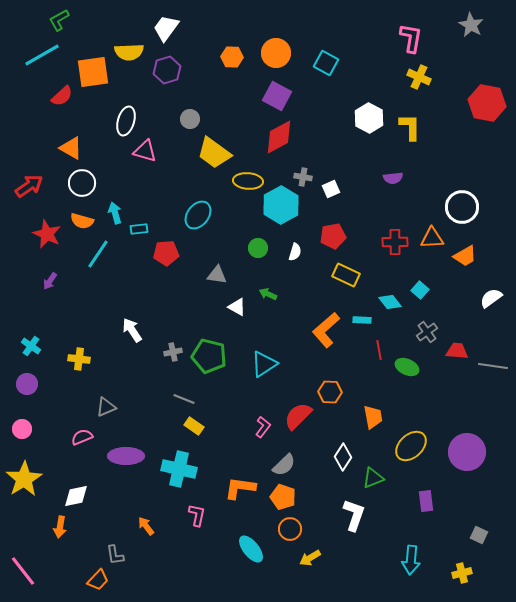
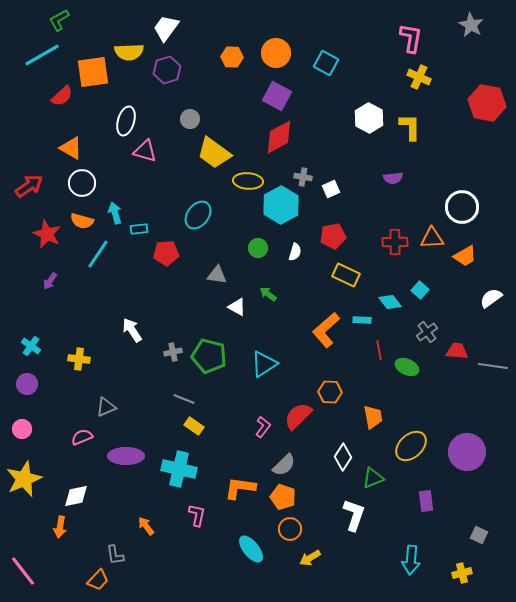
green arrow at (268, 294): rotated 12 degrees clockwise
yellow star at (24, 479): rotated 9 degrees clockwise
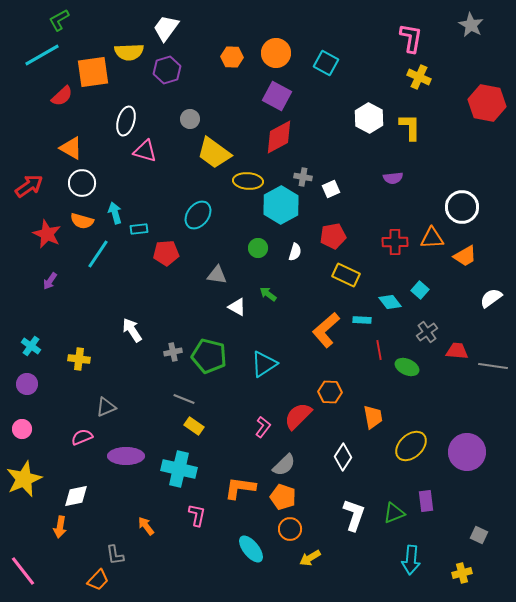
green triangle at (373, 478): moved 21 px right, 35 px down
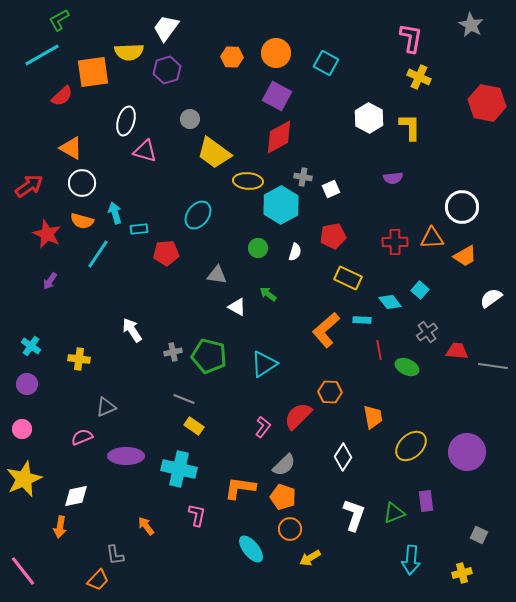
yellow rectangle at (346, 275): moved 2 px right, 3 px down
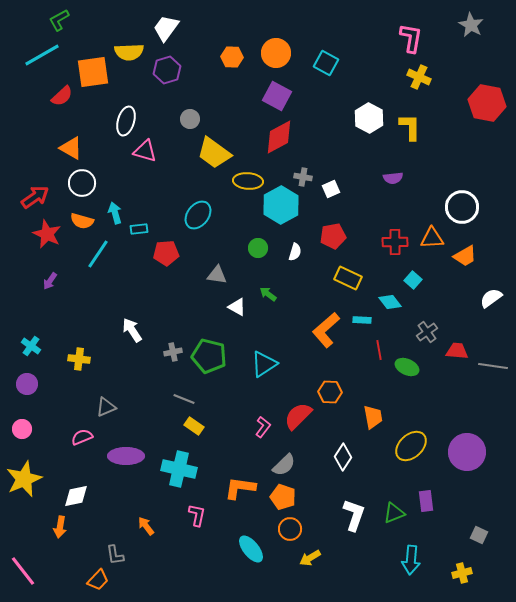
red arrow at (29, 186): moved 6 px right, 11 px down
cyan square at (420, 290): moved 7 px left, 10 px up
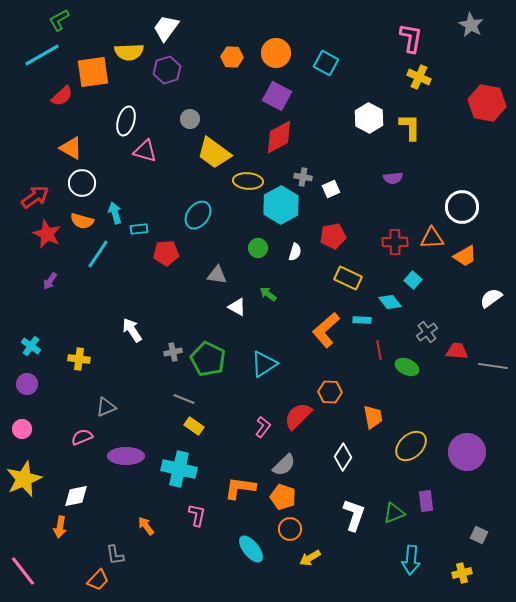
green pentagon at (209, 356): moved 1 px left, 3 px down; rotated 12 degrees clockwise
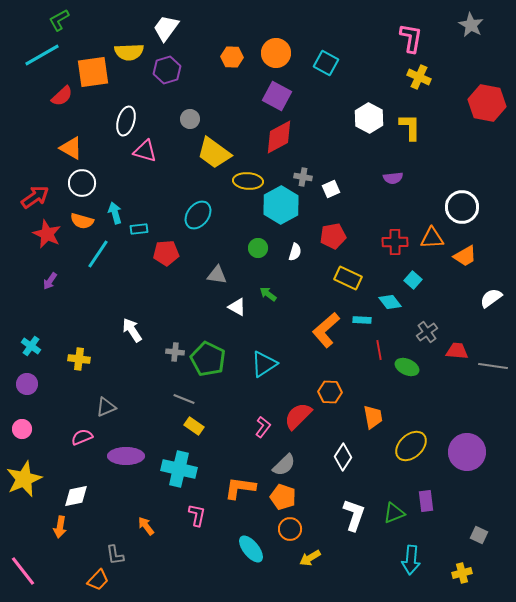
gray cross at (173, 352): moved 2 px right; rotated 18 degrees clockwise
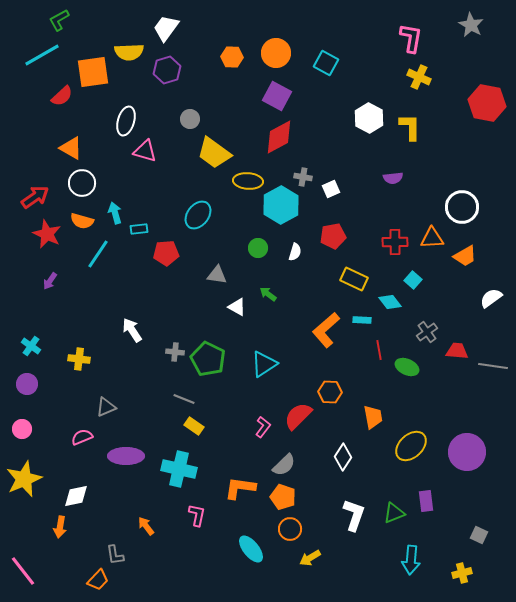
yellow rectangle at (348, 278): moved 6 px right, 1 px down
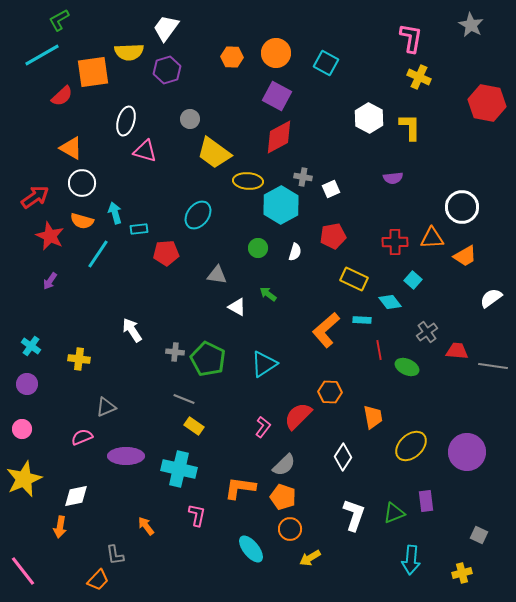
red star at (47, 234): moved 3 px right, 2 px down
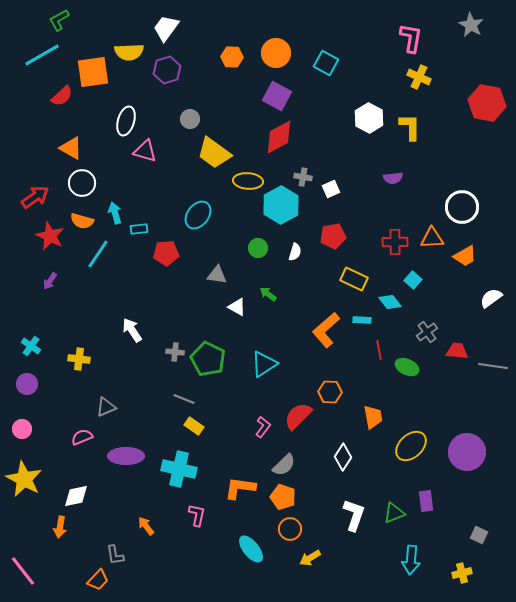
yellow star at (24, 479): rotated 21 degrees counterclockwise
